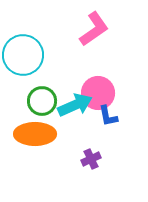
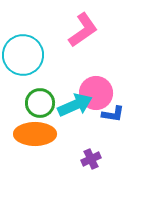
pink L-shape: moved 11 px left, 1 px down
pink circle: moved 2 px left
green circle: moved 2 px left, 2 px down
blue L-shape: moved 5 px right, 2 px up; rotated 70 degrees counterclockwise
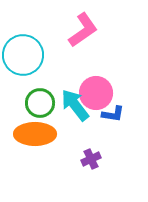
cyan arrow: rotated 104 degrees counterclockwise
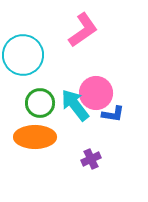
orange ellipse: moved 3 px down
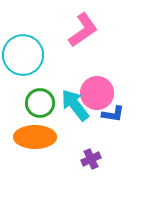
pink circle: moved 1 px right
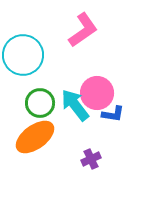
orange ellipse: rotated 36 degrees counterclockwise
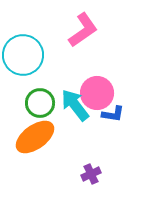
purple cross: moved 15 px down
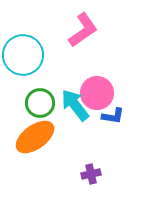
blue L-shape: moved 2 px down
purple cross: rotated 12 degrees clockwise
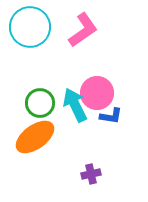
cyan circle: moved 7 px right, 28 px up
cyan arrow: rotated 12 degrees clockwise
blue L-shape: moved 2 px left
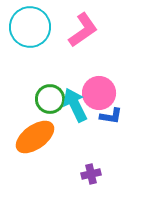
pink circle: moved 2 px right
green circle: moved 10 px right, 4 px up
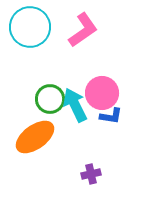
pink circle: moved 3 px right
